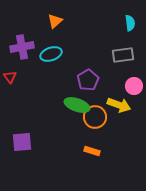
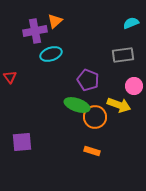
cyan semicircle: moved 1 px right; rotated 105 degrees counterclockwise
purple cross: moved 13 px right, 16 px up
purple pentagon: rotated 20 degrees counterclockwise
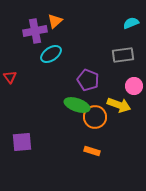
cyan ellipse: rotated 15 degrees counterclockwise
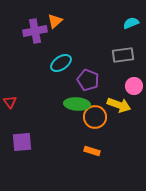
cyan ellipse: moved 10 px right, 9 px down
red triangle: moved 25 px down
green ellipse: moved 1 px up; rotated 15 degrees counterclockwise
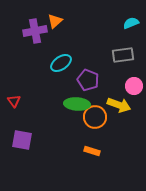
red triangle: moved 4 px right, 1 px up
purple square: moved 2 px up; rotated 15 degrees clockwise
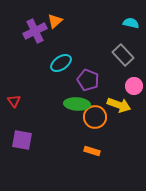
cyan semicircle: rotated 35 degrees clockwise
purple cross: rotated 15 degrees counterclockwise
gray rectangle: rotated 55 degrees clockwise
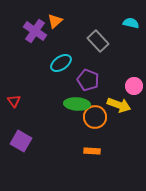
purple cross: rotated 30 degrees counterclockwise
gray rectangle: moved 25 px left, 14 px up
purple square: moved 1 px left, 1 px down; rotated 20 degrees clockwise
orange rectangle: rotated 14 degrees counterclockwise
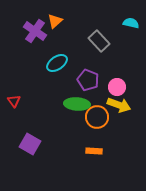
gray rectangle: moved 1 px right
cyan ellipse: moved 4 px left
pink circle: moved 17 px left, 1 px down
orange circle: moved 2 px right
purple square: moved 9 px right, 3 px down
orange rectangle: moved 2 px right
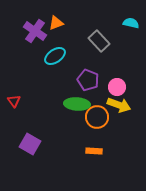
orange triangle: moved 1 px right, 2 px down; rotated 21 degrees clockwise
cyan ellipse: moved 2 px left, 7 px up
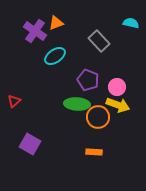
red triangle: rotated 24 degrees clockwise
yellow arrow: moved 1 px left
orange circle: moved 1 px right
orange rectangle: moved 1 px down
